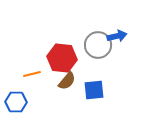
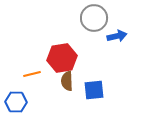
gray circle: moved 4 px left, 27 px up
red hexagon: rotated 16 degrees counterclockwise
brown semicircle: rotated 138 degrees clockwise
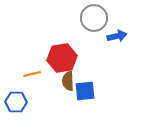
brown semicircle: moved 1 px right
blue square: moved 9 px left, 1 px down
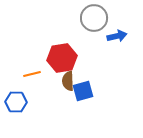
blue square: moved 2 px left; rotated 10 degrees counterclockwise
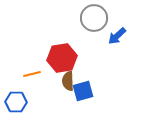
blue arrow: rotated 150 degrees clockwise
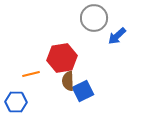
orange line: moved 1 px left
blue square: rotated 10 degrees counterclockwise
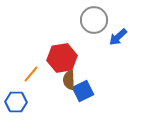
gray circle: moved 2 px down
blue arrow: moved 1 px right, 1 px down
orange line: rotated 36 degrees counterclockwise
brown semicircle: moved 1 px right, 1 px up
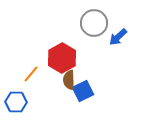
gray circle: moved 3 px down
red hexagon: rotated 20 degrees counterclockwise
